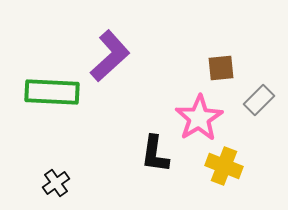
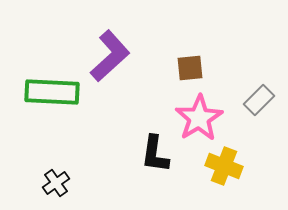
brown square: moved 31 px left
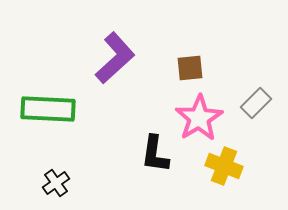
purple L-shape: moved 5 px right, 2 px down
green rectangle: moved 4 px left, 17 px down
gray rectangle: moved 3 px left, 3 px down
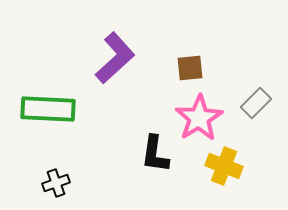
black cross: rotated 16 degrees clockwise
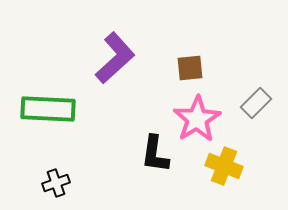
pink star: moved 2 px left, 1 px down
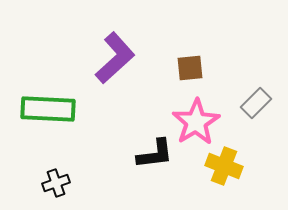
pink star: moved 1 px left, 3 px down
black L-shape: rotated 105 degrees counterclockwise
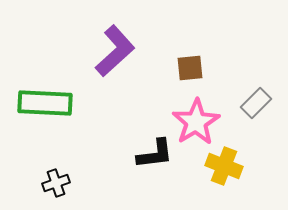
purple L-shape: moved 7 px up
green rectangle: moved 3 px left, 6 px up
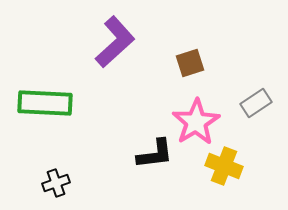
purple L-shape: moved 9 px up
brown square: moved 5 px up; rotated 12 degrees counterclockwise
gray rectangle: rotated 12 degrees clockwise
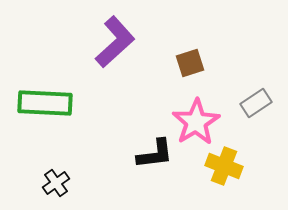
black cross: rotated 16 degrees counterclockwise
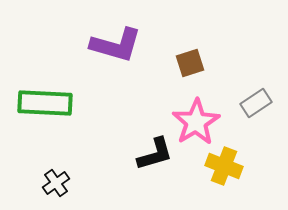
purple L-shape: moved 1 px right, 3 px down; rotated 58 degrees clockwise
black L-shape: rotated 9 degrees counterclockwise
